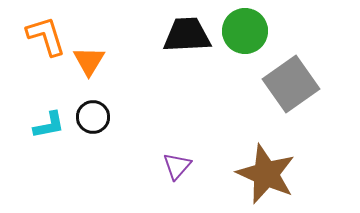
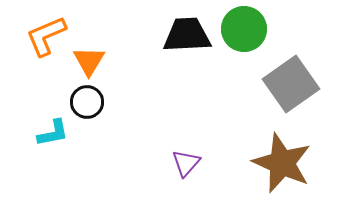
green circle: moved 1 px left, 2 px up
orange L-shape: rotated 96 degrees counterclockwise
black circle: moved 6 px left, 15 px up
cyan L-shape: moved 4 px right, 8 px down
purple triangle: moved 9 px right, 3 px up
brown star: moved 16 px right, 11 px up
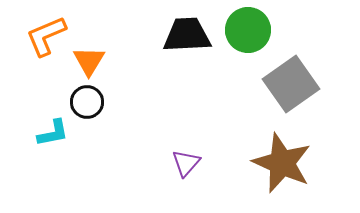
green circle: moved 4 px right, 1 px down
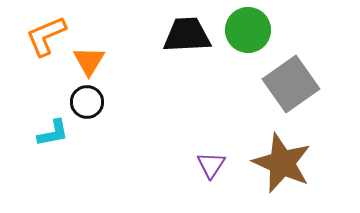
purple triangle: moved 25 px right, 2 px down; rotated 8 degrees counterclockwise
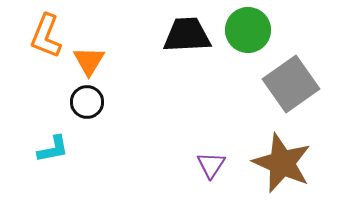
orange L-shape: rotated 45 degrees counterclockwise
cyan L-shape: moved 16 px down
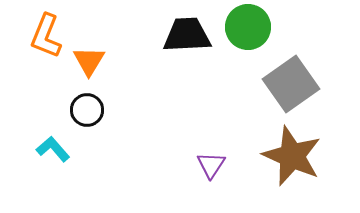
green circle: moved 3 px up
black circle: moved 8 px down
cyan L-shape: rotated 120 degrees counterclockwise
brown star: moved 10 px right, 7 px up
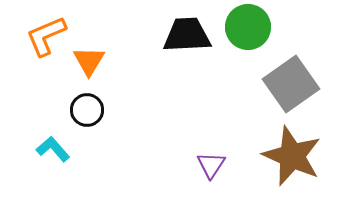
orange L-shape: rotated 45 degrees clockwise
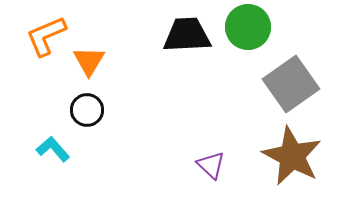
brown star: rotated 4 degrees clockwise
purple triangle: rotated 20 degrees counterclockwise
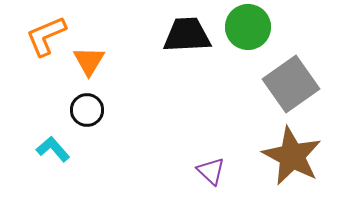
purple triangle: moved 6 px down
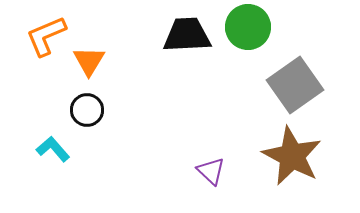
gray square: moved 4 px right, 1 px down
